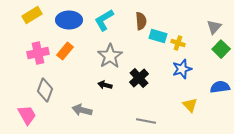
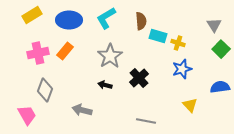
cyan L-shape: moved 2 px right, 2 px up
gray triangle: moved 2 px up; rotated 14 degrees counterclockwise
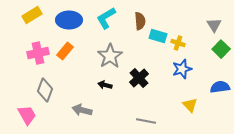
brown semicircle: moved 1 px left
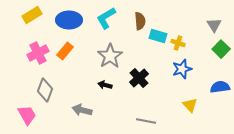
pink cross: rotated 15 degrees counterclockwise
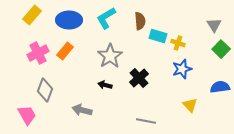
yellow rectangle: rotated 18 degrees counterclockwise
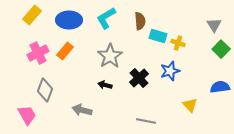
blue star: moved 12 px left, 2 px down
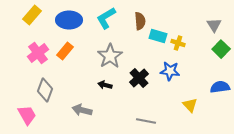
pink cross: rotated 10 degrees counterclockwise
blue star: rotated 24 degrees clockwise
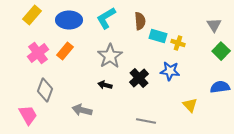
green square: moved 2 px down
pink trapezoid: moved 1 px right
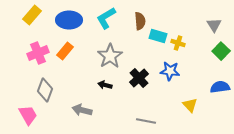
pink cross: rotated 15 degrees clockwise
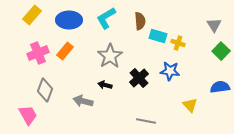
gray arrow: moved 1 px right, 9 px up
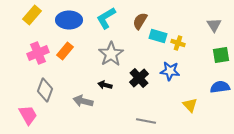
brown semicircle: rotated 144 degrees counterclockwise
green square: moved 4 px down; rotated 36 degrees clockwise
gray star: moved 1 px right, 2 px up
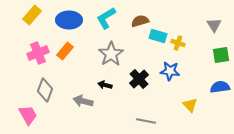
brown semicircle: rotated 42 degrees clockwise
black cross: moved 1 px down
